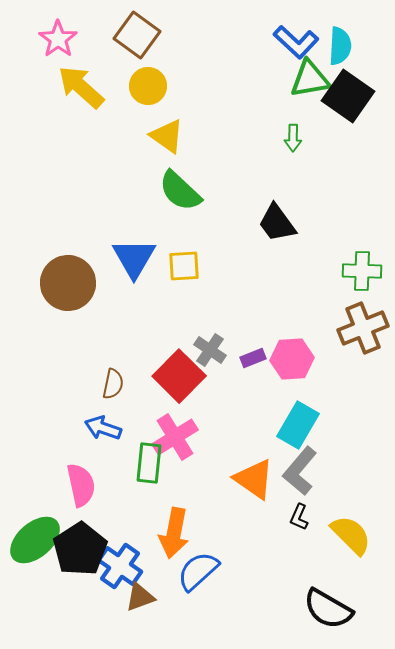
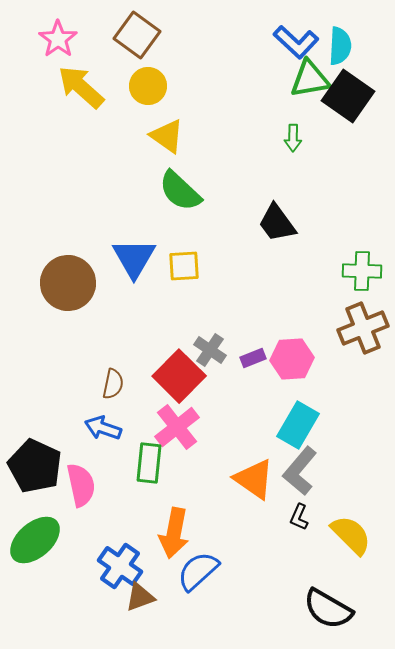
pink cross: moved 2 px right, 10 px up; rotated 6 degrees counterclockwise
black pentagon: moved 45 px left, 83 px up; rotated 14 degrees counterclockwise
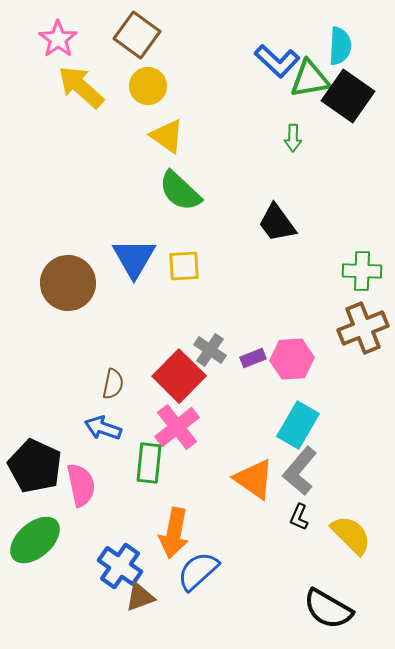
blue L-shape: moved 19 px left, 19 px down
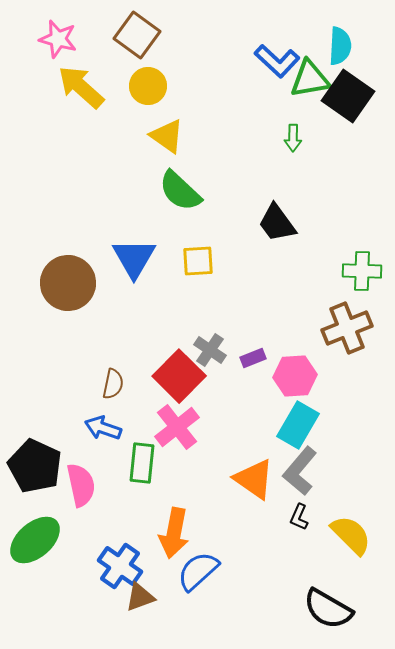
pink star: rotated 21 degrees counterclockwise
yellow square: moved 14 px right, 5 px up
brown cross: moved 16 px left
pink hexagon: moved 3 px right, 17 px down
green rectangle: moved 7 px left
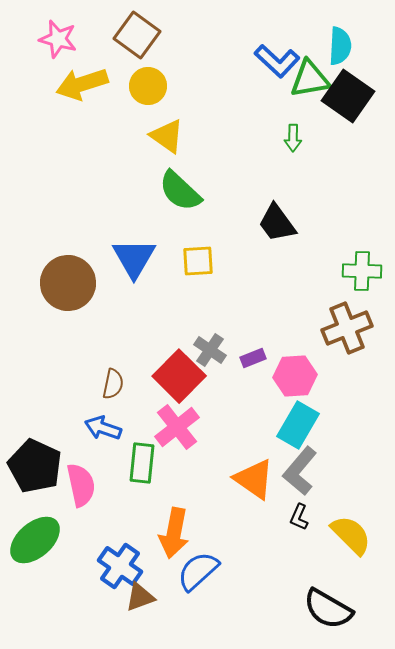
yellow arrow: moved 1 px right, 3 px up; rotated 60 degrees counterclockwise
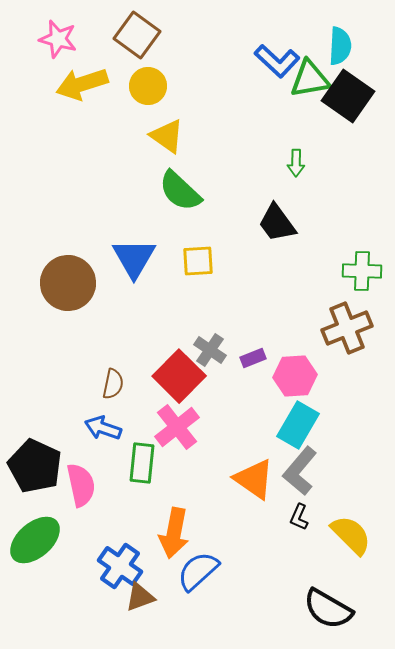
green arrow: moved 3 px right, 25 px down
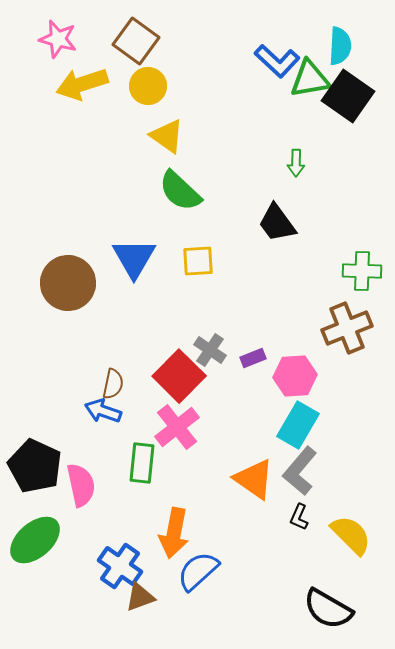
brown square: moved 1 px left, 6 px down
blue arrow: moved 17 px up
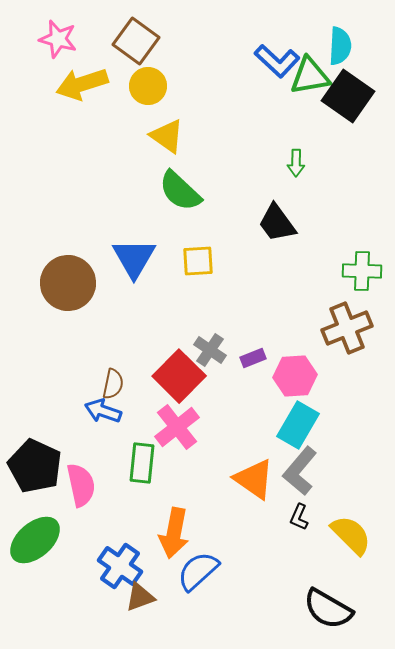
green triangle: moved 3 px up
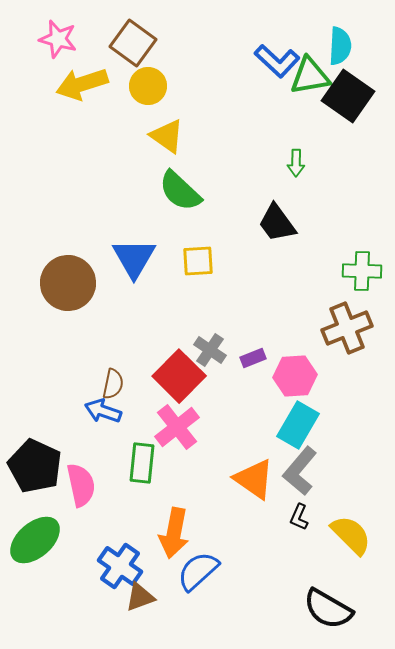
brown square: moved 3 px left, 2 px down
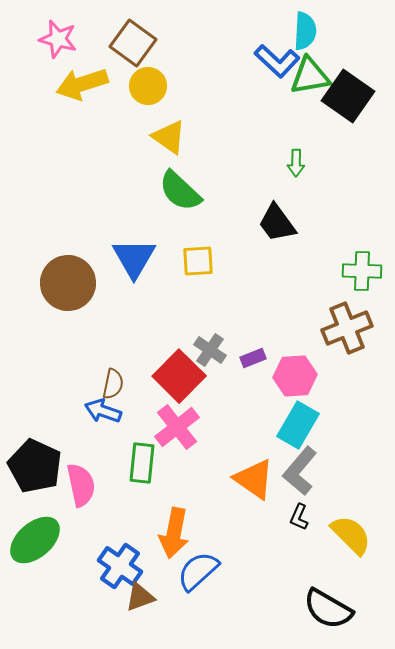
cyan semicircle: moved 35 px left, 15 px up
yellow triangle: moved 2 px right, 1 px down
